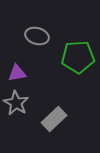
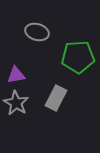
gray ellipse: moved 4 px up
purple triangle: moved 1 px left, 2 px down
gray rectangle: moved 2 px right, 21 px up; rotated 20 degrees counterclockwise
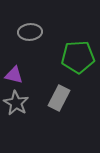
gray ellipse: moved 7 px left; rotated 20 degrees counterclockwise
purple triangle: moved 2 px left; rotated 24 degrees clockwise
gray rectangle: moved 3 px right
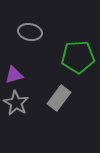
gray ellipse: rotated 15 degrees clockwise
purple triangle: rotated 30 degrees counterclockwise
gray rectangle: rotated 10 degrees clockwise
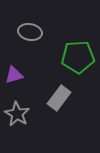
gray star: moved 1 px right, 11 px down
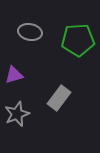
green pentagon: moved 17 px up
gray star: rotated 20 degrees clockwise
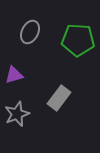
gray ellipse: rotated 75 degrees counterclockwise
green pentagon: rotated 8 degrees clockwise
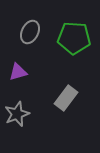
green pentagon: moved 4 px left, 2 px up
purple triangle: moved 4 px right, 3 px up
gray rectangle: moved 7 px right
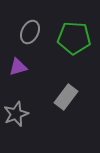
purple triangle: moved 5 px up
gray rectangle: moved 1 px up
gray star: moved 1 px left
